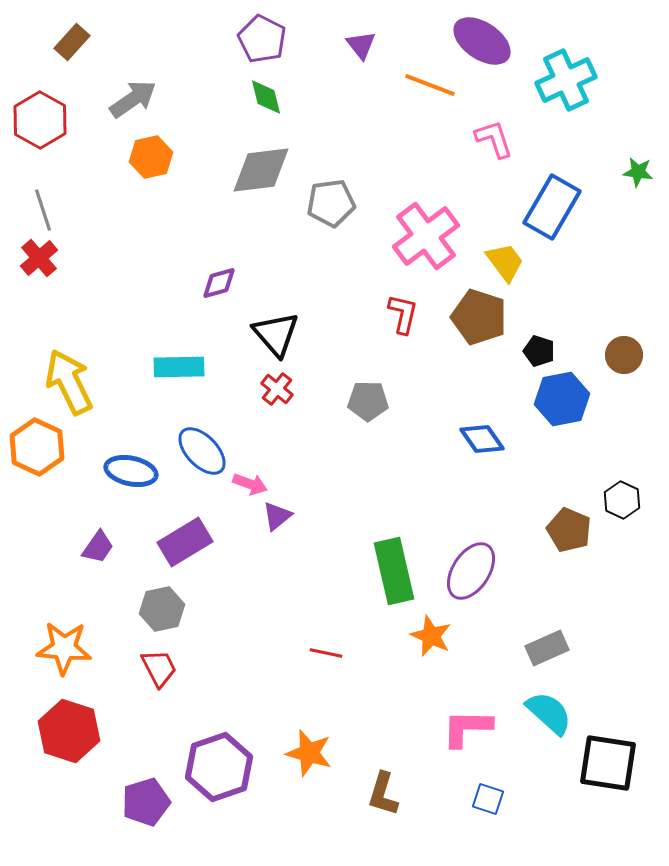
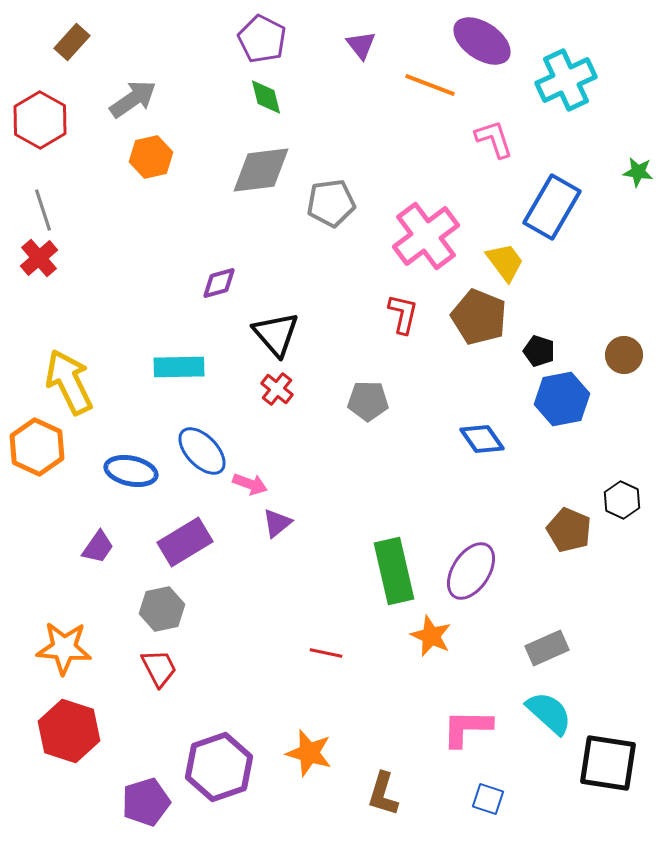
brown pentagon at (479, 317): rotated 4 degrees clockwise
purple triangle at (277, 516): moved 7 px down
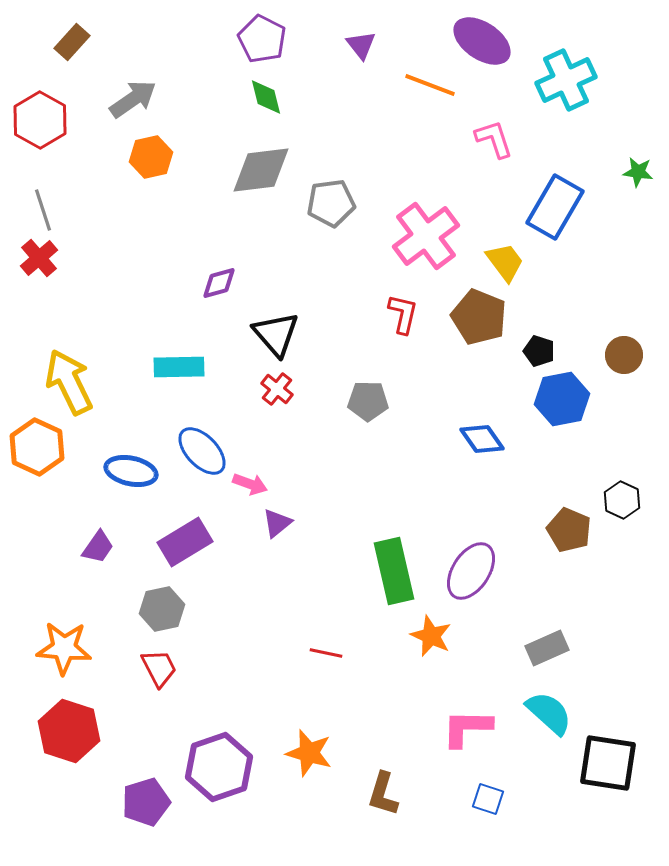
blue rectangle at (552, 207): moved 3 px right
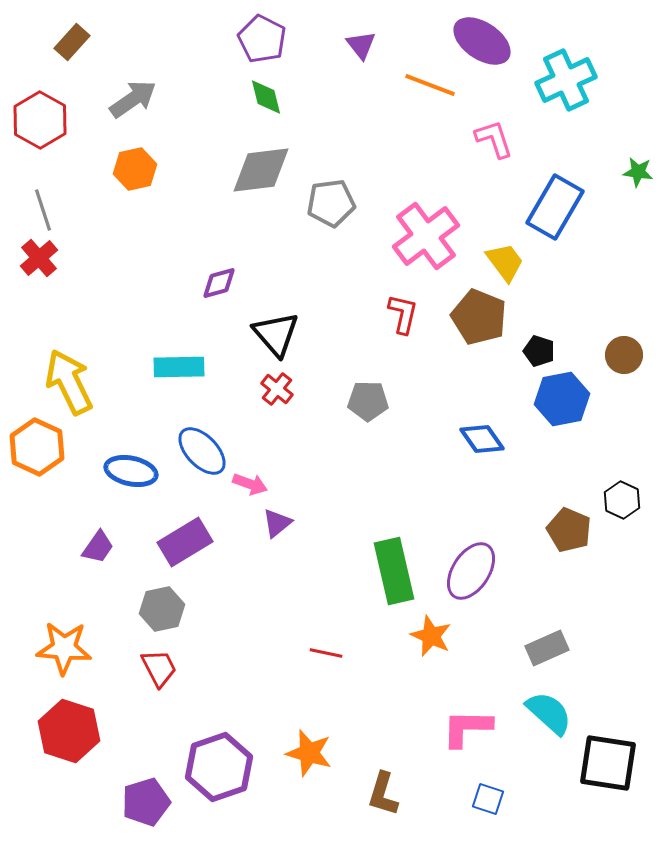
orange hexagon at (151, 157): moved 16 px left, 12 px down
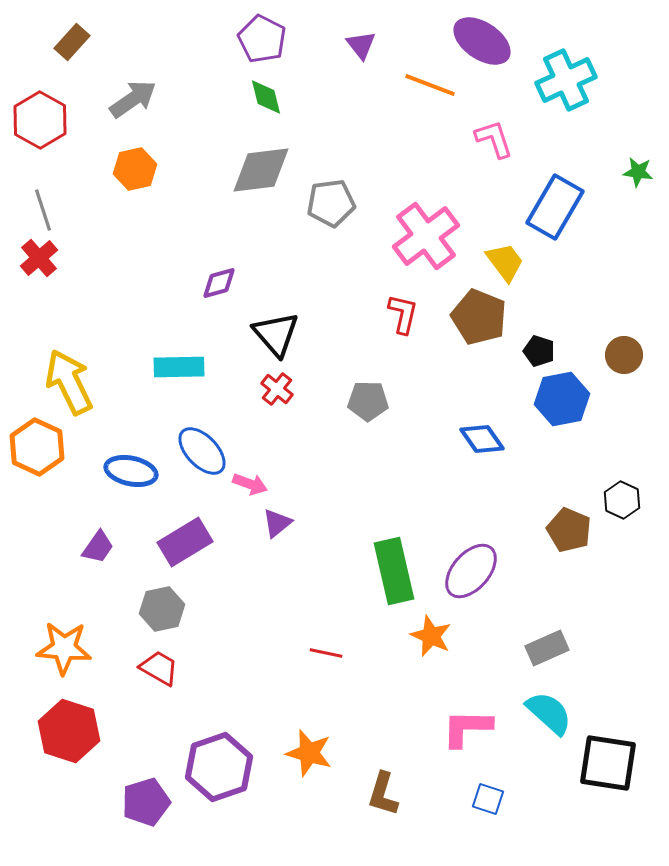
purple ellipse at (471, 571): rotated 8 degrees clockwise
red trapezoid at (159, 668): rotated 33 degrees counterclockwise
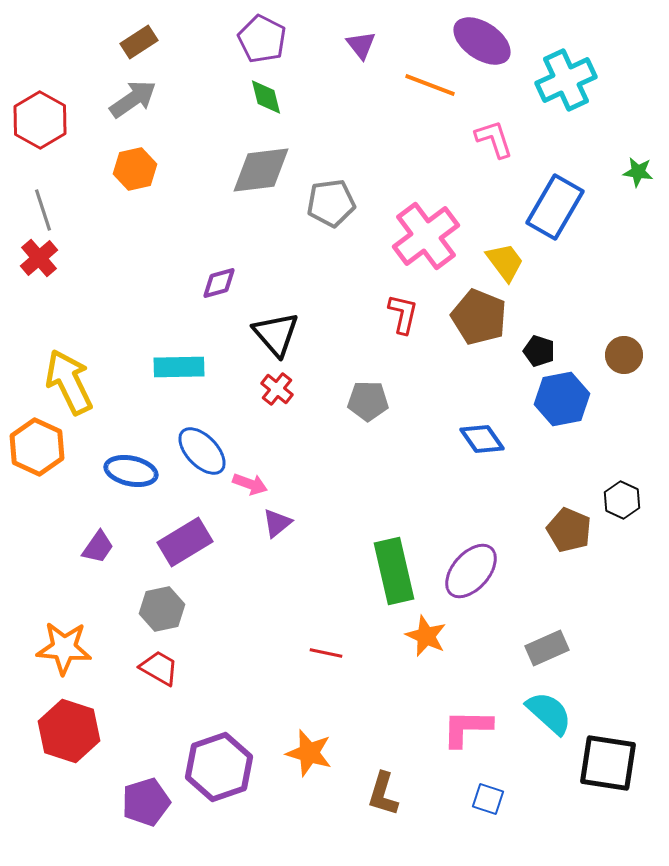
brown rectangle at (72, 42): moved 67 px right; rotated 15 degrees clockwise
orange star at (431, 636): moved 5 px left
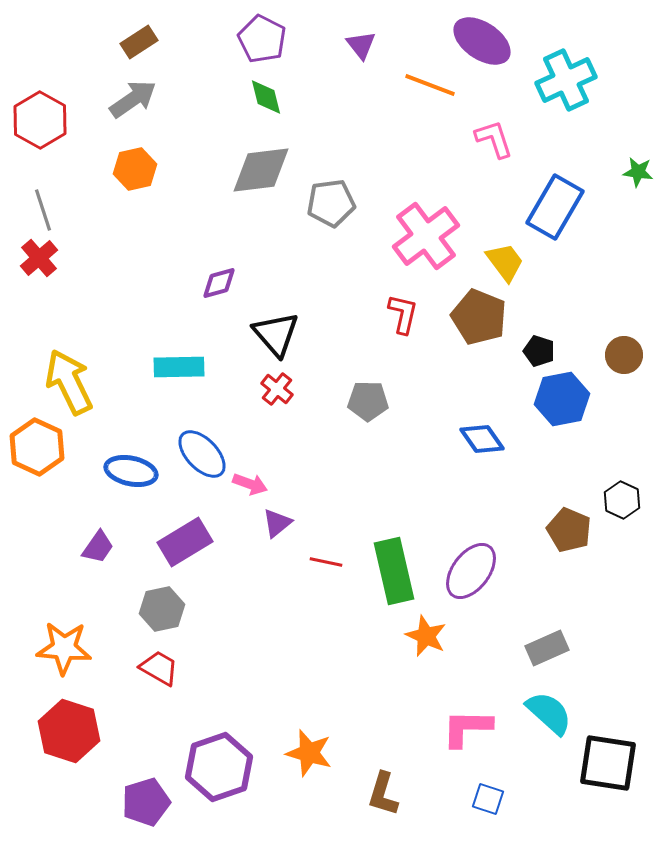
blue ellipse at (202, 451): moved 3 px down
purple ellipse at (471, 571): rotated 4 degrees counterclockwise
red line at (326, 653): moved 91 px up
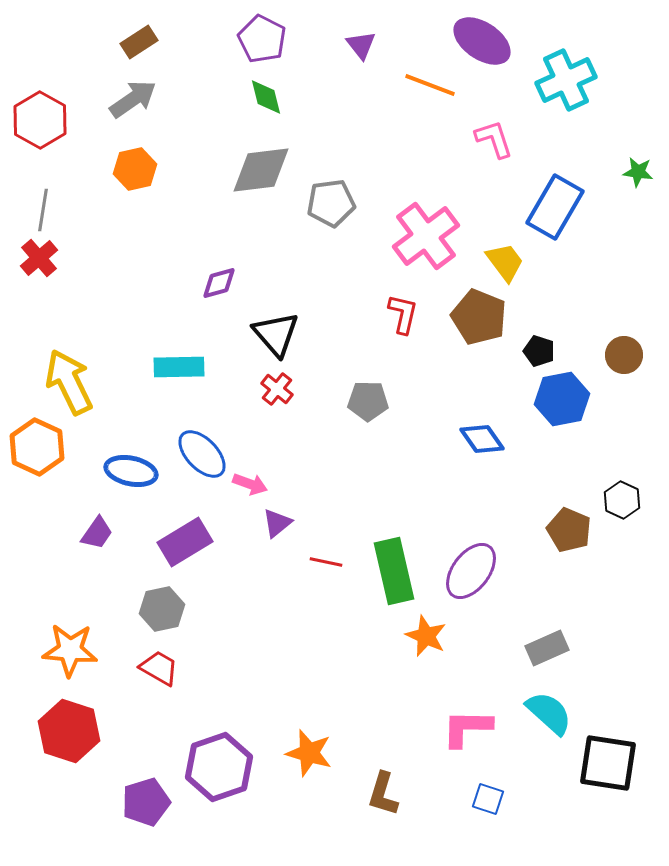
gray line at (43, 210): rotated 27 degrees clockwise
purple trapezoid at (98, 547): moved 1 px left, 14 px up
orange star at (64, 648): moved 6 px right, 2 px down
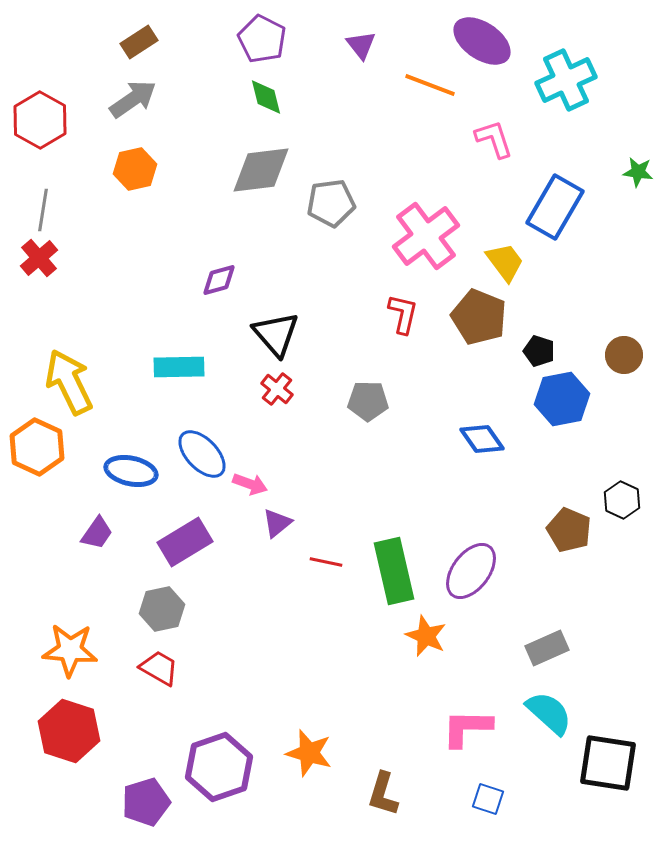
purple diamond at (219, 283): moved 3 px up
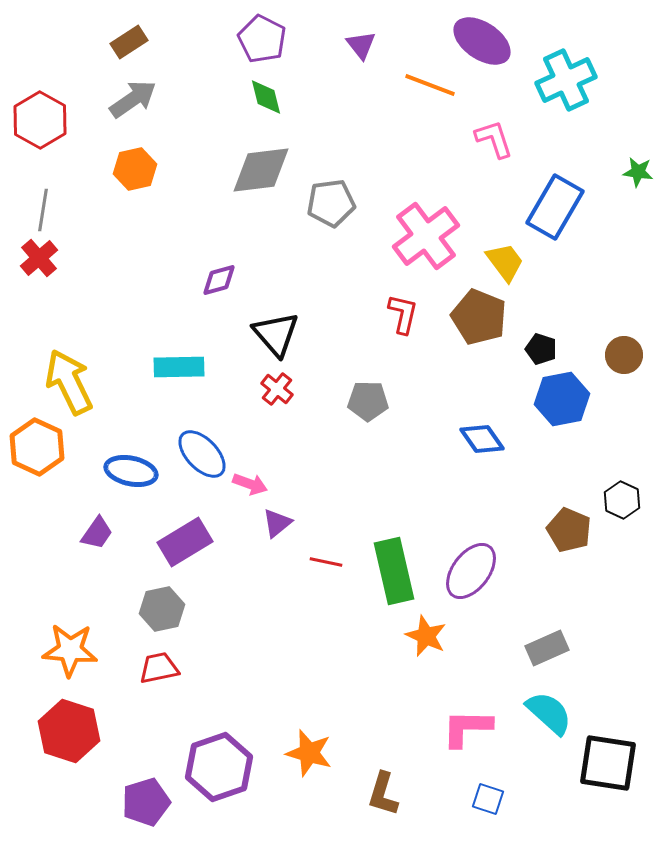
brown rectangle at (139, 42): moved 10 px left
black pentagon at (539, 351): moved 2 px right, 2 px up
red trapezoid at (159, 668): rotated 42 degrees counterclockwise
